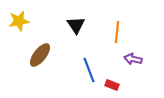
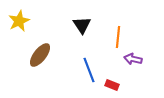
yellow star: rotated 15 degrees counterclockwise
black triangle: moved 6 px right
orange line: moved 1 px right, 5 px down
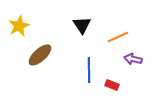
yellow star: moved 5 px down
orange line: rotated 60 degrees clockwise
brown ellipse: rotated 10 degrees clockwise
blue line: rotated 20 degrees clockwise
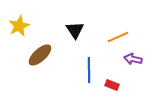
black triangle: moved 7 px left, 5 px down
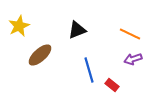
black triangle: moved 2 px right; rotated 42 degrees clockwise
orange line: moved 12 px right, 3 px up; rotated 50 degrees clockwise
purple arrow: rotated 30 degrees counterclockwise
blue line: rotated 15 degrees counterclockwise
red rectangle: rotated 16 degrees clockwise
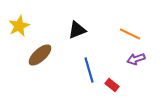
purple arrow: moved 3 px right
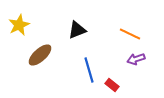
yellow star: moved 1 px up
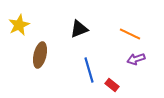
black triangle: moved 2 px right, 1 px up
brown ellipse: rotated 35 degrees counterclockwise
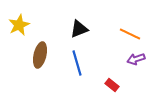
blue line: moved 12 px left, 7 px up
